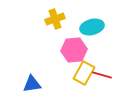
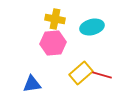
yellow cross: rotated 30 degrees clockwise
pink hexagon: moved 21 px left, 7 px up
yellow rectangle: moved 3 px left; rotated 20 degrees clockwise
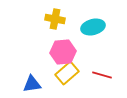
cyan ellipse: moved 1 px right
pink hexagon: moved 10 px right, 9 px down
yellow rectangle: moved 14 px left
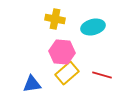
pink hexagon: moved 1 px left; rotated 10 degrees clockwise
